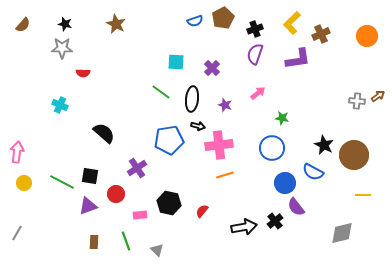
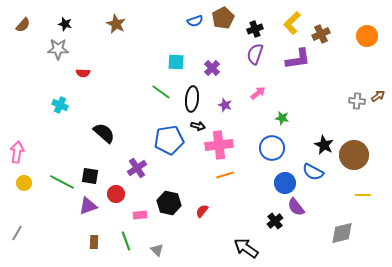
gray star at (62, 48): moved 4 px left, 1 px down
black arrow at (244, 227): moved 2 px right, 21 px down; rotated 135 degrees counterclockwise
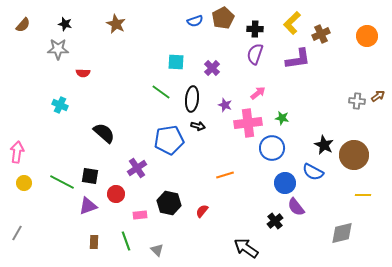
black cross at (255, 29): rotated 21 degrees clockwise
pink cross at (219, 145): moved 29 px right, 22 px up
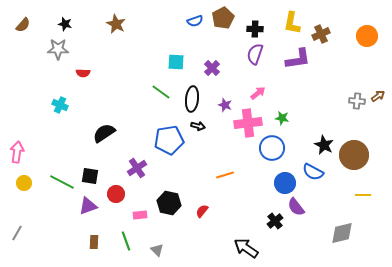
yellow L-shape at (292, 23): rotated 35 degrees counterclockwise
black semicircle at (104, 133): rotated 75 degrees counterclockwise
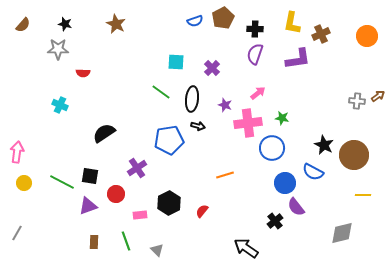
black hexagon at (169, 203): rotated 20 degrees clockwise
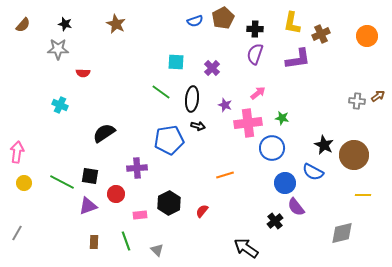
purple cross at (137, 168): rotated 30 degrees clockwise
